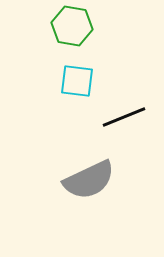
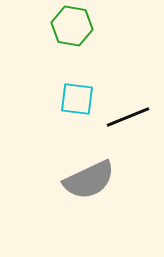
cyan square: moved 18 px down
black line: moved 4 px right
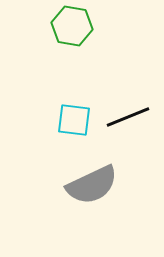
cyan square: moved 3 px left, 21 px down
gray semicircle: moved 3 px right, 5 px down
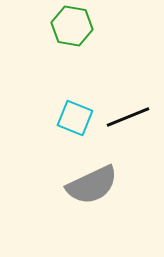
cyan square: moved 1 px right, 2 px up; rotated 15 degrees clockwise
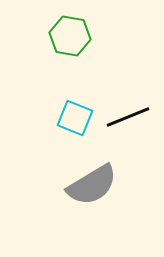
green hexagon: moved 2 px left, 10 px down
gray semicircle: rotated 6 degrees counterclockwise
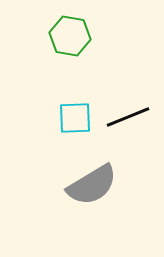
cyan square: rotated 24 degrees counterclockwise
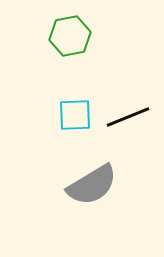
green hexagon: rotated 21 degrees counterclockwise
cyan square: moved 3 px up
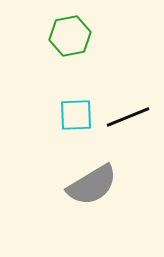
cyan square: moved 1 px right
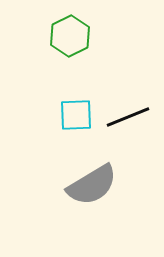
green hexagon: rotated 15 degrees counterclockwise
